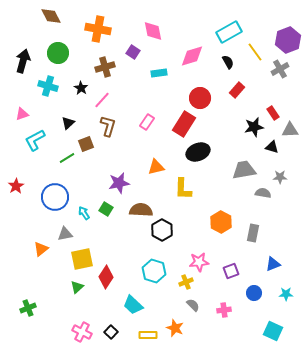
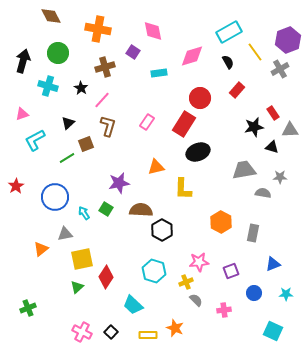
gray semicircle at (193, 305): moved 3 px right, 5 px up
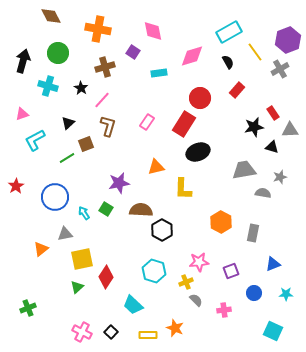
gray star at (280, 177): rotated 16 degrees counterclockwise
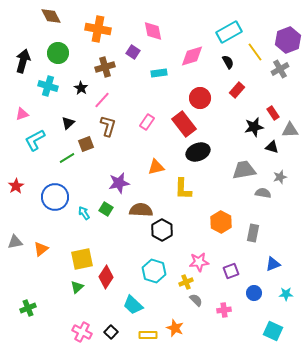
red rectangle at (184, 124): rotated 70 degrees counterclockwise
gray triangle at (65, 234): moved 50 px left, 8 px down
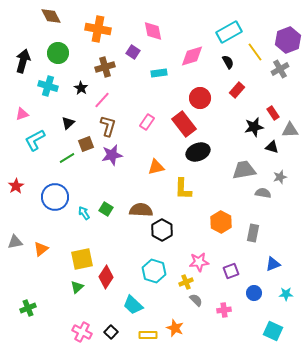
purple star at (119, 183): moved 7 px left, 28 px up
